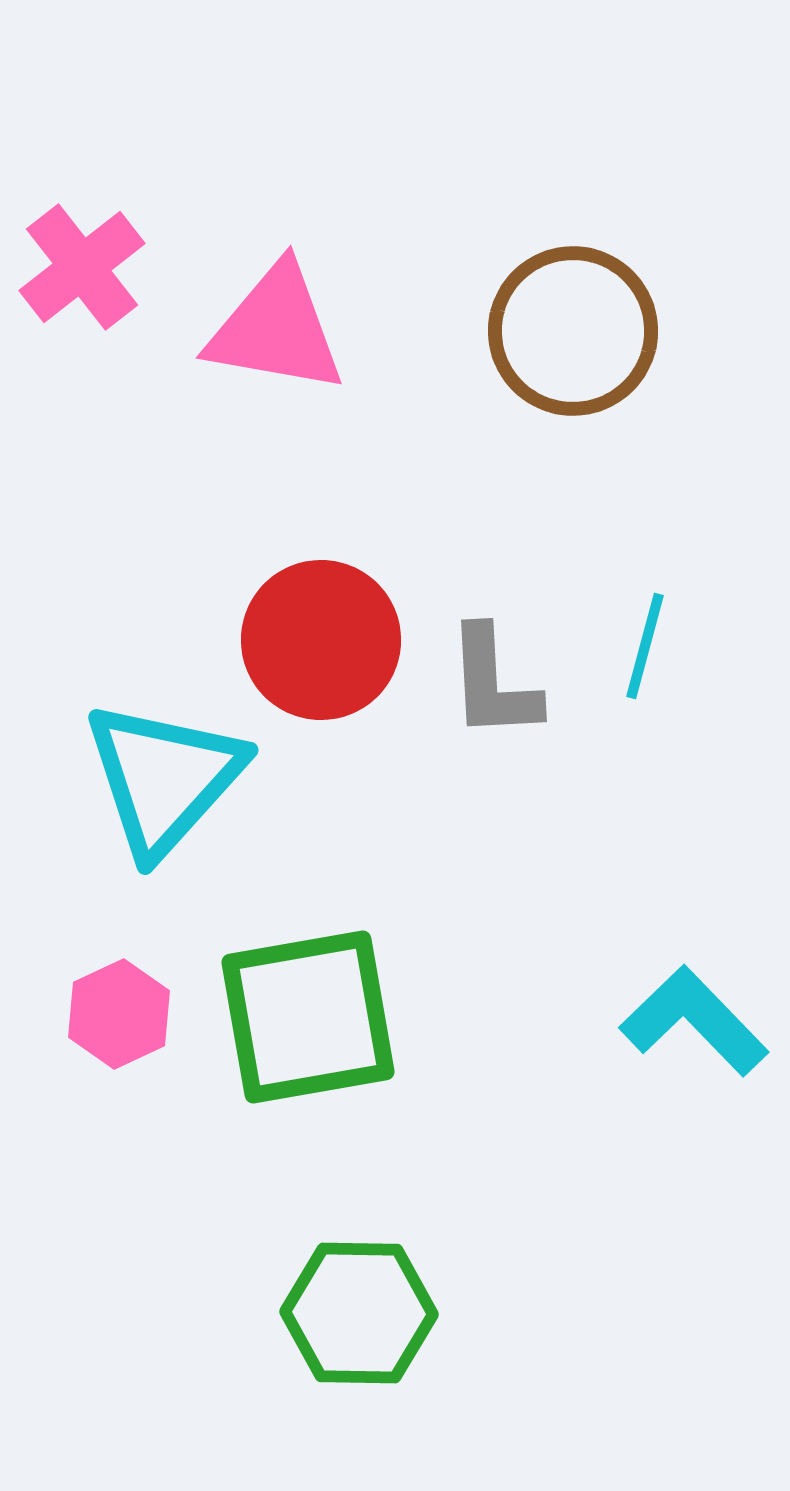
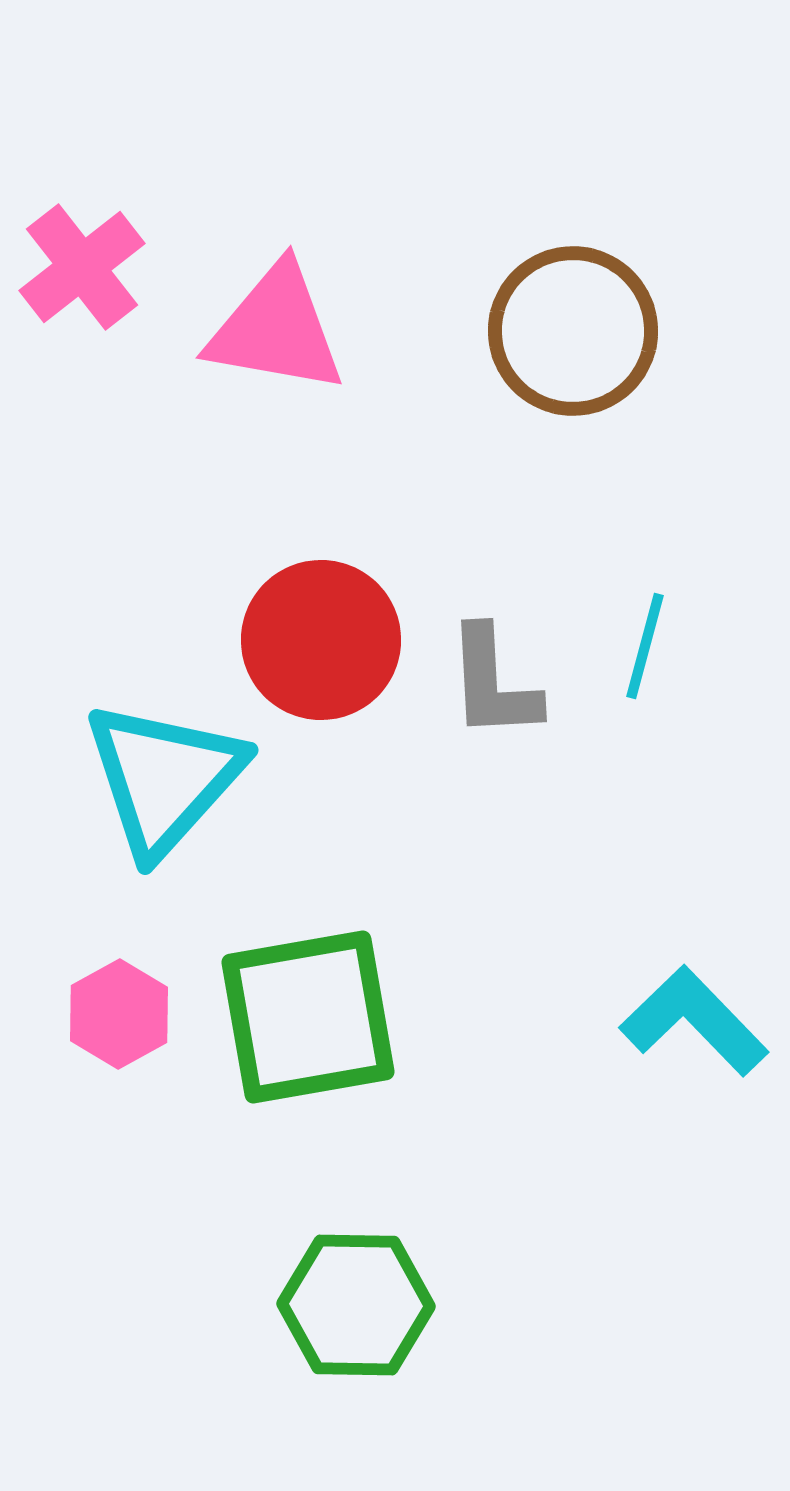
pink hexagon: rotated 4 degrees counterclockwise
green hexagon: moved 3 px left, 8 px up
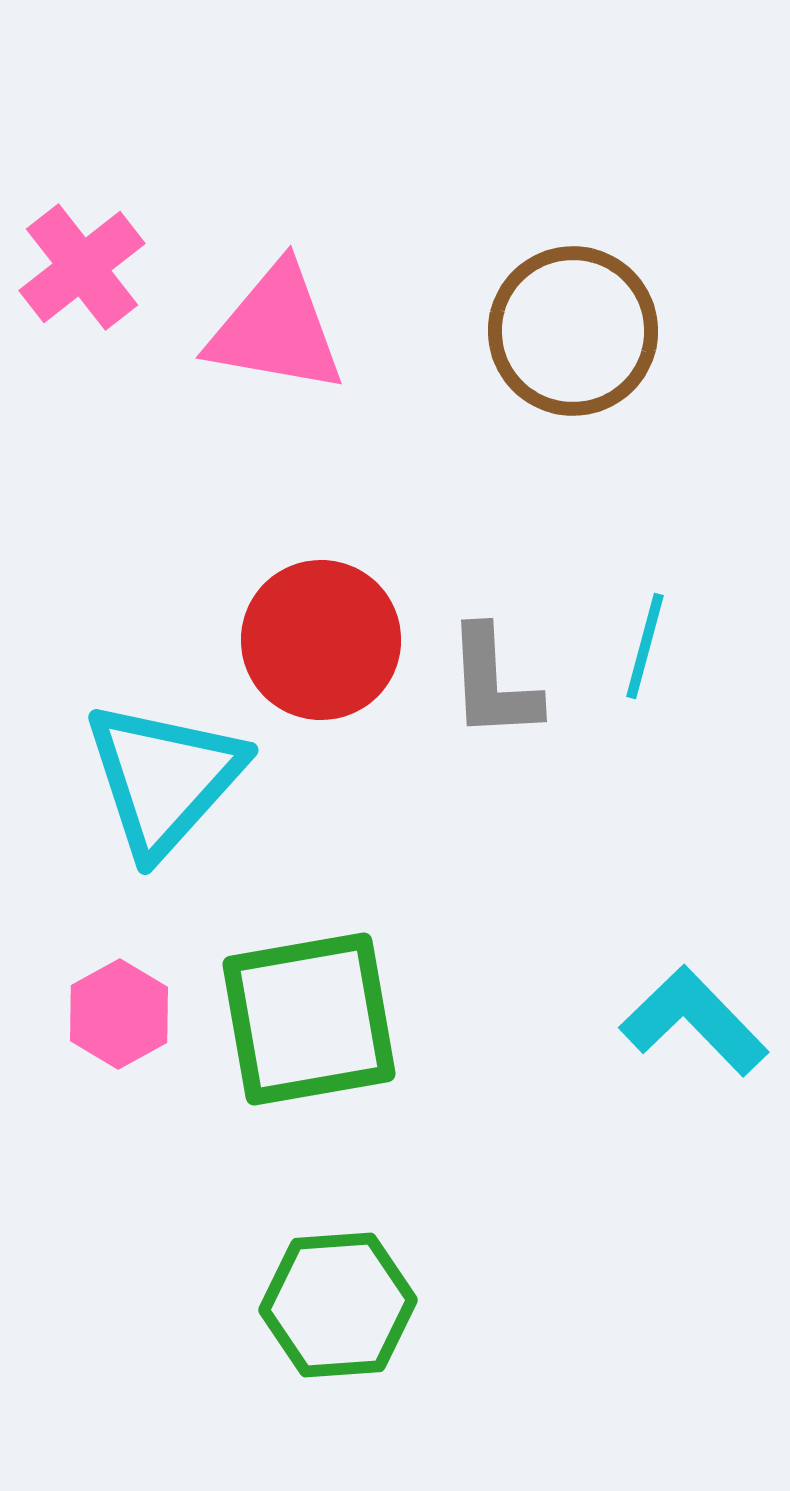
green square: moved 1 px right, 2 px down
green hexagon: moved 18 px left; rotated 5 degrees counterclockwise
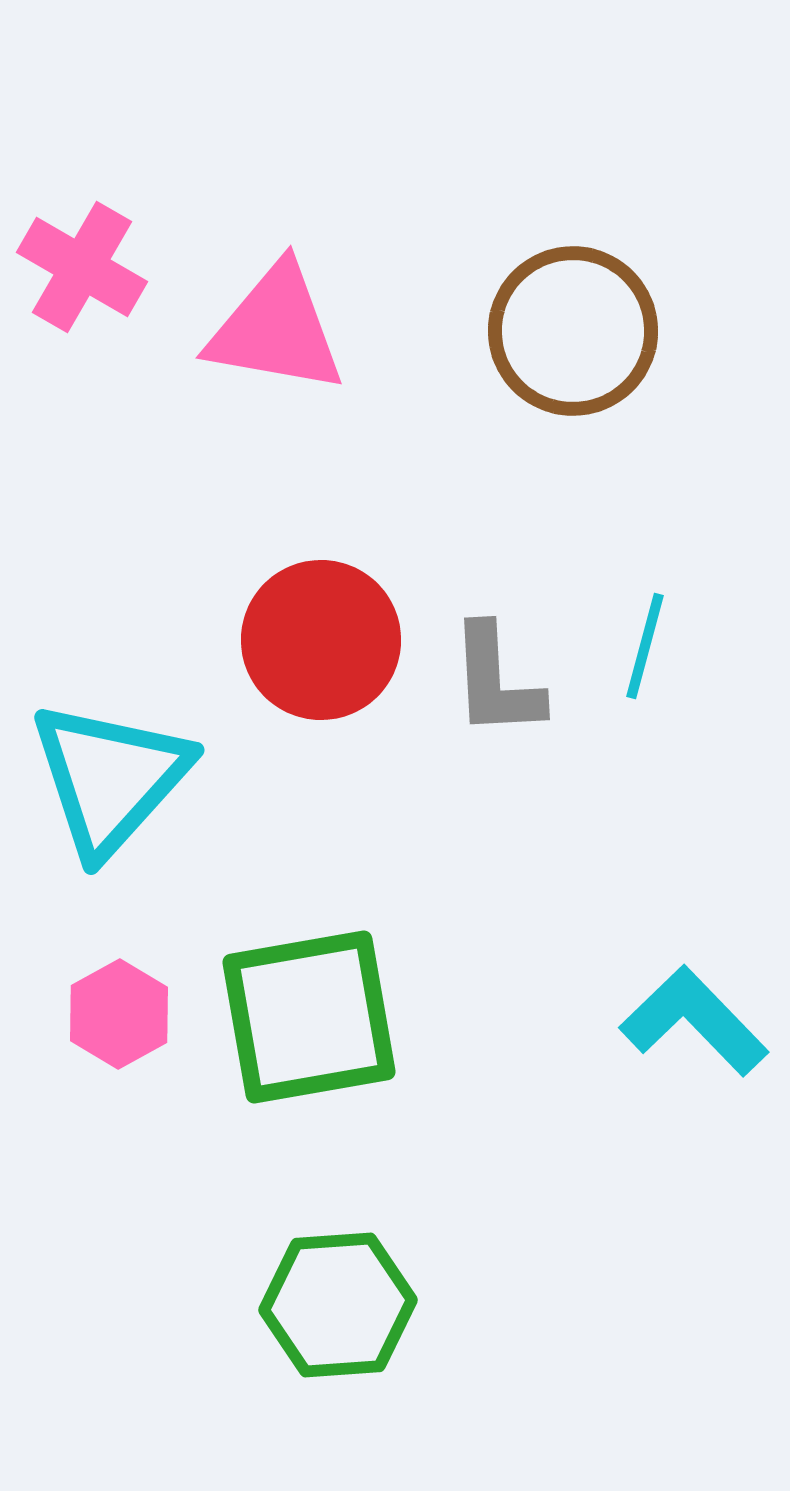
pink cross: rotated 22 degrees counterclockwise
gray L-shape: moved 3 px right, 2 px up
cyan triangle: moved 54 px left
green square: moved 2 px up
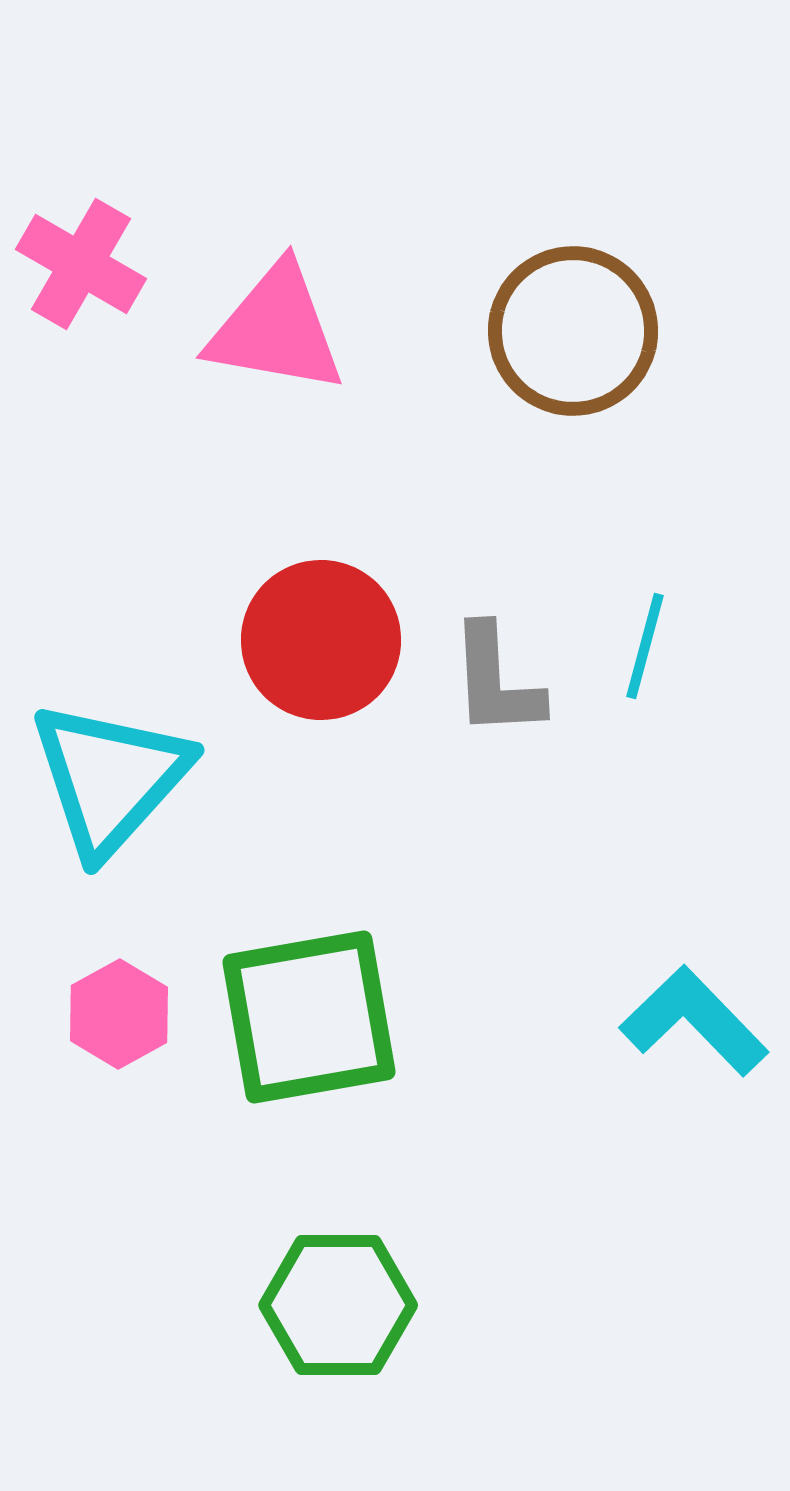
pink cross: moved 1 px left, 3 px up
green hexagon: rotated 4 degrees clockwise
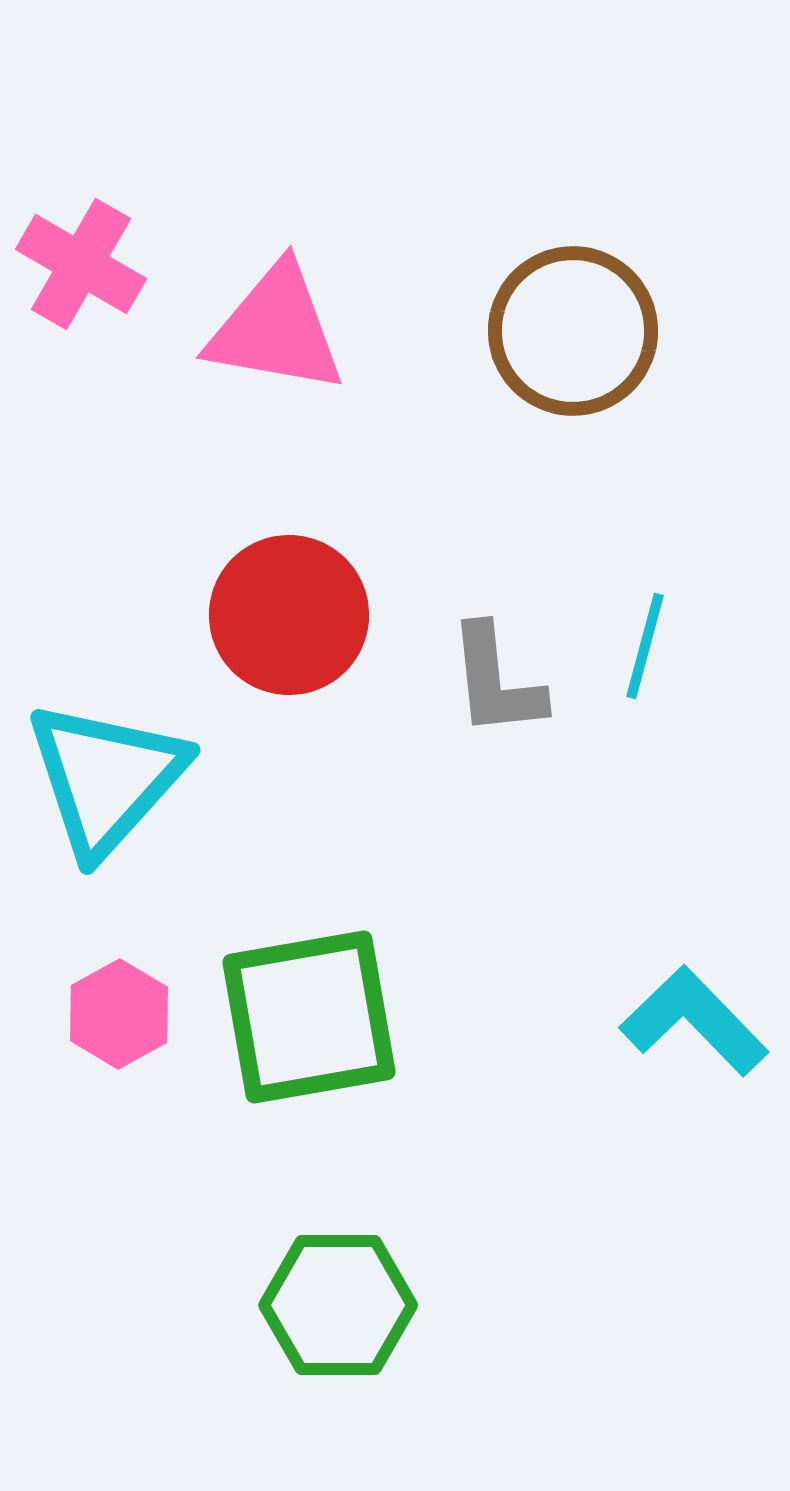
red circle: moved 32 px left, 25 px up
gray L-shape: rotated 3 degrees counterclockwise
cyan triangle: moved 4 px left
